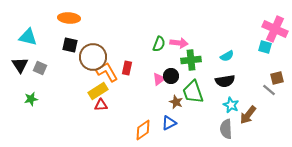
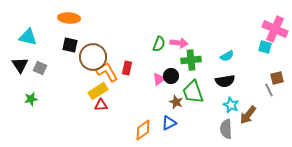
gray line: rotated 24 degrees clockwise
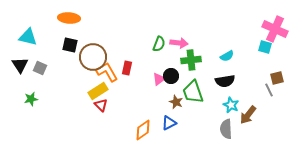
red triangle: rotated 48 degrees clockwise
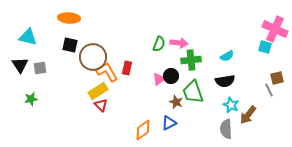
gray square: rotated 32 degrees counterclockwise
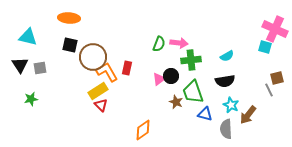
blue triangle: moved 36 px right, 9 px up; rotated 42 degrees clockwise
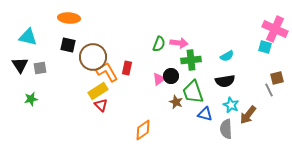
black square: moved 2 px left
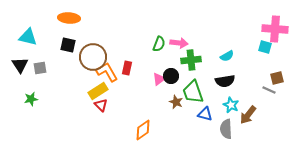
pink cross: rotated 20 degrees counterclockwise
gray line: rotated 40 degrees counterclockwise
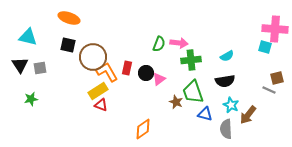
orange ellipse: rotated 15 degrees clockwise
black circle: moved 25 px left, 3 px up
red triangle: rotated 24 degrees counterclockwise
orange diamond: moved 1 px up
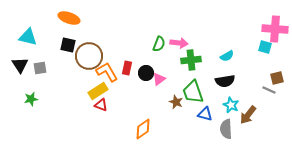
brown circle: moved 4 px left, 1 px up
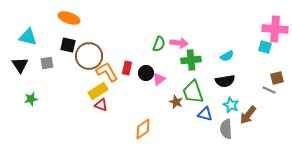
gray square: moved 7 px right, 5 px up
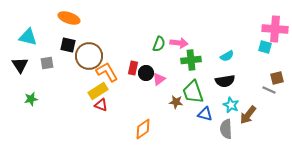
red rectangle: moved 6 px right
brown star: rotated 16 degrees counterclockwise
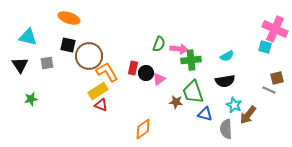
pink cross: rotated 20 degrees clockwise
pink arrow: moved 6 px down
cyan star: moved 3 px right
